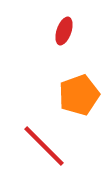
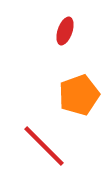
red ellipse: moved 1 px right
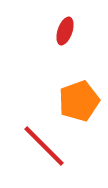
orange pentagon: moved 6 px down
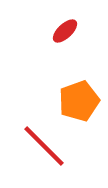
red ellipse: rotated 28 degrees clockwise
